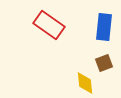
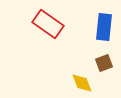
red rectangle: moved 1 px left, 1 px up
yellow diamond: moved 3 px left; rotated 15 degrees counterclockwise
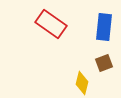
red rectangle: moved 3 px right
yellow diamond: rotated 35 degrees clockwise
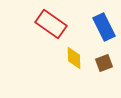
blue rectangle: rotated 32 degrees counterclockwise
yellow diamond: moved 8 px left, 25 px up; rotated 15 degrees counterclockwise
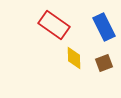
red rectangle: moved 3 px right, 1 px down
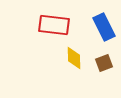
red rectangle: rotated 28 degrees counterclockwise
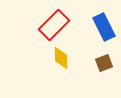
red rectangle: rotated 52 degrees counterclockwise
yellow diamond: moved 13 px left
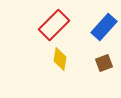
blue rectangle: rotated 68 degrees clockwise
yellow diamond: moved 1 px left, 1 px down; rotated 10 degrees clockwise
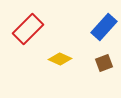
red rectangle: moved 26 px left, 4 px down
yellow diamond: rotated 75 degrees counterclockwise
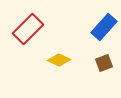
yellow diamond: moved 1 px left, 1 px down
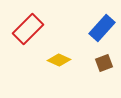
blue rectangle: moved 2 px left, 1 px down
